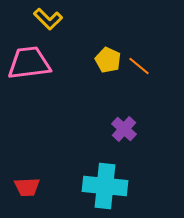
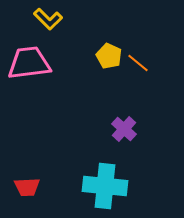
yellow pentagon: moved 1 px right, 4 px up
orange line: moved 1 px left, 3 px up
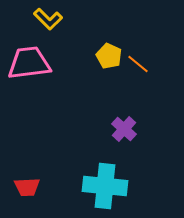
orange line: moved 1 px down
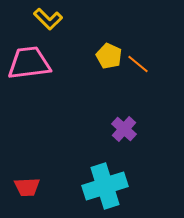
cyan cross: rotated 24 degrees counterclockwise
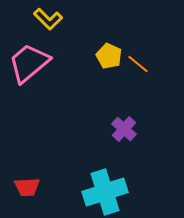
pink trapezoid: rotated 33 degrees counterclockwise
cyan cross: moved 6 px down
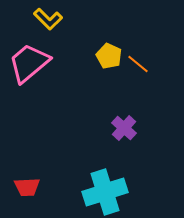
purple cross: moved 1 px up
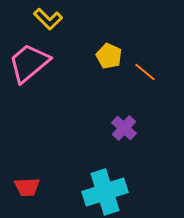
orange line: moved 7 px right, 8 px down
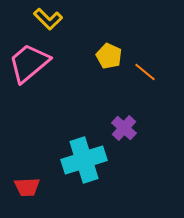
cyan cross: moved 21 px left, 32 px up
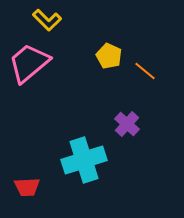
yellow L-shape: moved 1 px left, 1 px down
orange line: moved 1 px up
purple cross: moved 3 px right, 4 px up
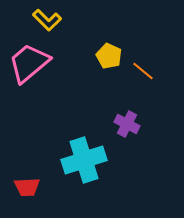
orange line: moved 2 px left
purple cross: rotated 15 degrees counterclockwise
